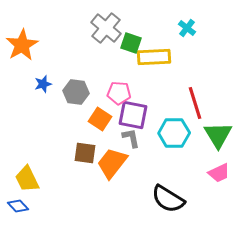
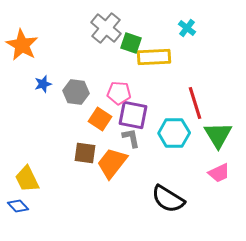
orange star: rotated 12 degrees counterclockwise
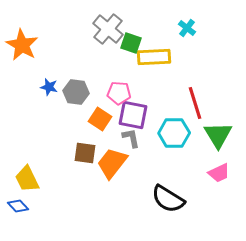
gray cross: moved 2 px right, 1 px down
blue star: moved 6 px right, 3 px down; rotated 30 degrees clockwise
